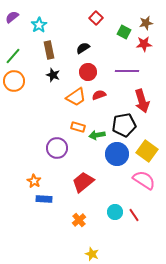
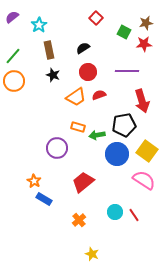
blue rectangle: rotated 28 degrees clockwise
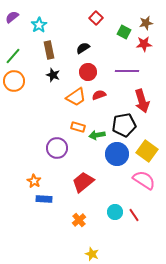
blue rectangle: rotated 28 degrees counterclockwise
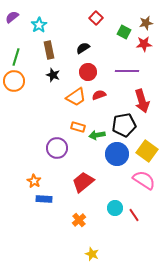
green line: moved 3 px right, 1 px down; rotated 24 degrees counterclockwise
cyan circle: moved 4 px up
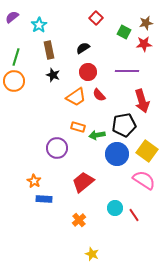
red semicircle: rotated 112 degrees counterclockwise
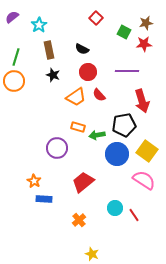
black semicircle: moved 1 px left, 1 px down; rotated 120 degrees counterclockwise
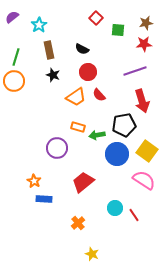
green square: moved 6 px left, 2 px up; rotated 24 degrees counterclockwise
purple line: moved 8 px right; rotated 20 degrees counterclockwise
orange cross: moved 1 px left, 3 px down
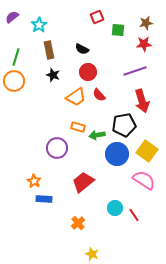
red square: moved 1 px right, 1 px up; rotated 24 degrees clockwise
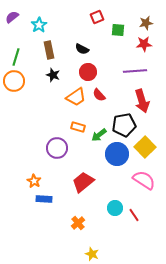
purple line: rotated 15 degrees clockwise
green arrow: moved 2 px right; rotated 28 degrees counterclockwise
yellow square: moved 2 px left, 4 px up; rotated 10 degrees clockwise
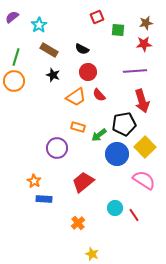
brown rectangle: rotated 48 degrees counterclockwise
black pentagon: moved 1 px up
